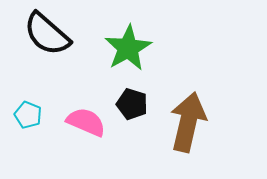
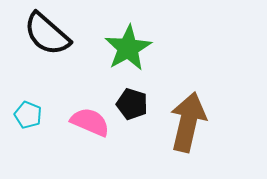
pink semicircle: moved 4 px right
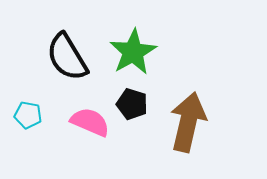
black semicircle: moved 20 px right, 23 px down; rotated 18 degrees clockwise
green star: moved 5 px right, 4 px down
cyan pentagon: rotated 12 degrees counterclockwise
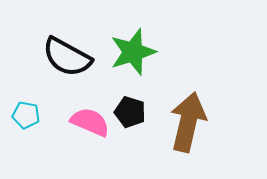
green star: rotated 12 degrees clockwise
black semicircle: rotated 30 degrees counterclockwise
black pentagon: moved 2 px left, 8 px down
cyan pentagon: moved 2 px left
